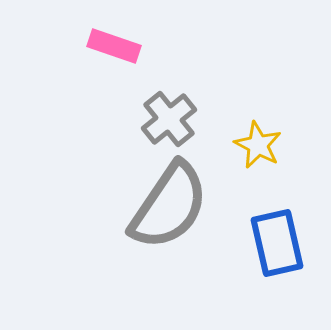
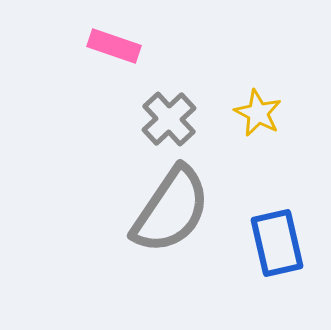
gray cross: rotated 4 degrees counterclockwise
yellow star: moved 32 px up
gray semicircle: moved 2 px right, 4 px down
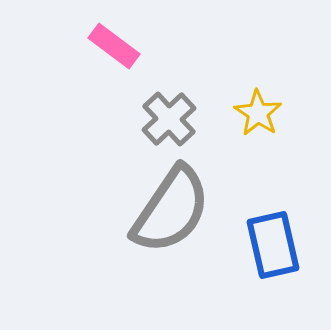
pink rectangle: rotated 18 degrees clockwise
yellow star: rotated 6 degrees clockwise
blue rectangle: moved 4 px left, 2 px down
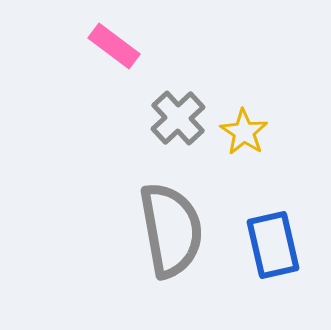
yellow star: moved 14 px left, 19 px down
gray cross: moved 9 px right, 1 px up
gray semicircle: moved 20 px down; rotated 44 degrees counterclockwise
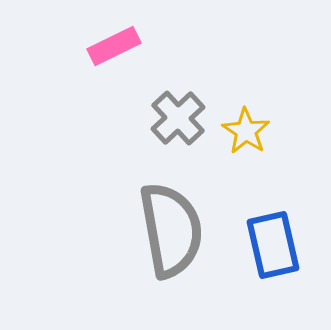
pink rectangle: rotated 63 degrees counterclockwise
yellow star: moved 2 px right, 1 px up
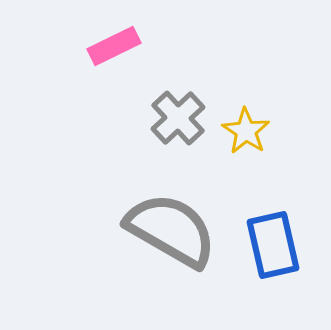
gray semicircle: rotated 50 degrees counterclockwise
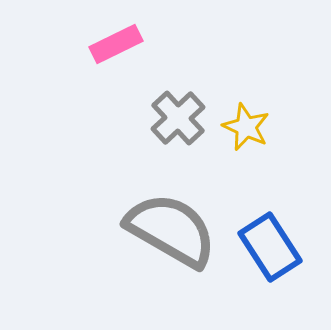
pink rectangle: moved 2 px right, 2 px up
yellow star: moved 4 px up; rotated 9 degrees counterclockwise
blue rectangle: moved 3 px left, 2 px down; rotated 20 degrees counterclockwise
